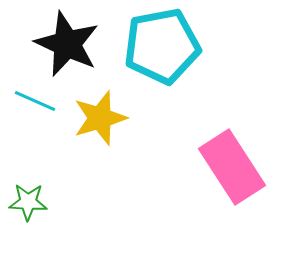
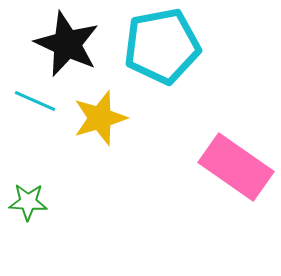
pink rectangle: moved 4 px right; rotated 22 degrees counterclockwise
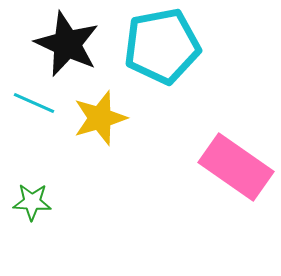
cyan line: moved 1 px left, 2 px down
green star: moved 4 px right
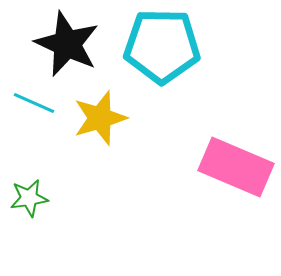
cyan pentagon: rotated 12 degrees clockwise
pink rectangle: rotated 12 degrees counterclockwise
green star: moved 3 px left, 4 px up; rotated 12 degrees counterclockwise
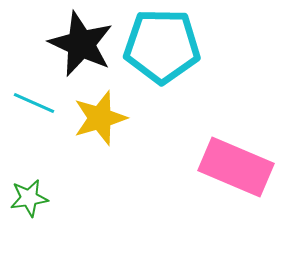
black star: moved 14 px right
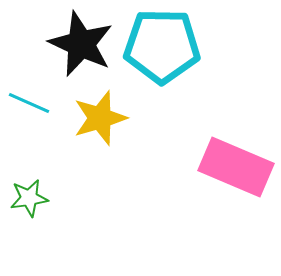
cyan line: moved 5 px left
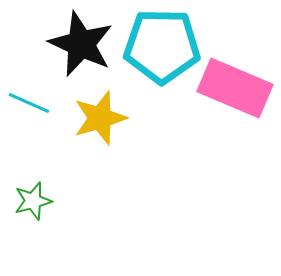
pink rectangle: moved 1 px left, 79 px up
green star: moved 4 px right, 3 px down; rotated 6 degrees counterclockwise
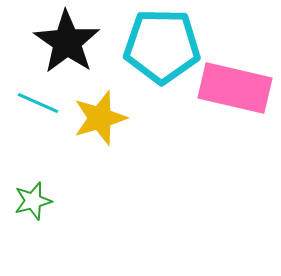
black star: moved 14 px left, 2 px up; rotated 10 degrees clockwise
pink rectangle: rotated 10 degrees counterclockwise
cyan line: moved 9 px right
